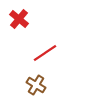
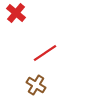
red cross: moved 3 px left, 6 px up
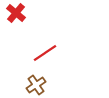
brown cross: rotated 24 degrees clockwise
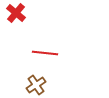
red line: rotated 40 degrees clockwise
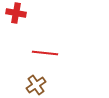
red cross: rotated 30 degrees counterclockwise
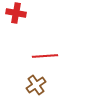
red line: moved 3 px down; rotated 10 degrees counterclockwise
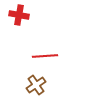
red cross: moved 3 px right, 2 px down
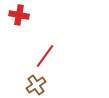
red line: rotated 50 degrees counterclockwise
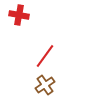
brown cross: moved 9 px right
